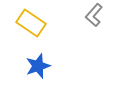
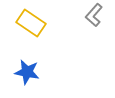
blue star: moved 11 px left, 6 px down; rotated 30 degrees clockwise
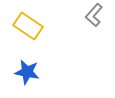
yellow rectangle: moved 3 px left, 3 px down
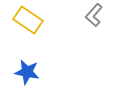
yellow rectangle: moved 6 px up
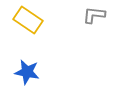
gray L-shape: rotated 55 degrees clockwise
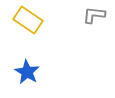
blue star: rotated 20 degrees clockwise
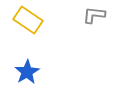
blue star: rotated 10 degrees clockwise
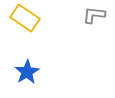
yellow rectangle: moved 3 px left, 2 px up
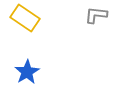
gray L-shape: moved 2 px right
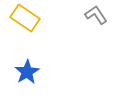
gray L-shape: rotated 50 degrees clockwise
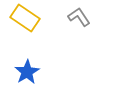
gray L-shape: moved 17 px left, 2 px down
